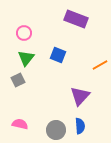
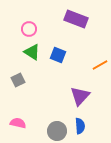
pink circle: moved 5 px right, 4 px up
green triangle: moved 6 px right, 6 px up; rotated 36 degrees counterclockwise
pink semicircle: moved 2 px left, 1 px up
gray circle: moved 1 px right, 1 px down
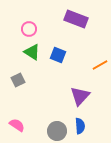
pink semicircle: moved 1 px left, 2 px down; rotated 21 degrees clockwise
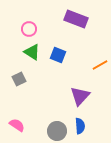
gray square: moved 1 px right, 1 px up
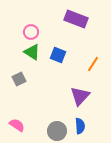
pink circle: moved 2 px right, 3 px down
orange line: moved 7 px left, 1 px up; rotated 28 degrees counterclockwise
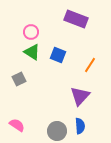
orange line: moved 3 px left, 1 px down
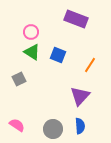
gray circle: moved 4 px left, 2 px up
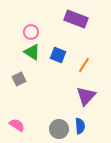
orange line: moved 6 px left
purple triangle: moved 6 px right
gray circle: moved 6 px right
